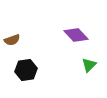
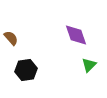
purple diamond: rotated 25 degrees clockwise
brown semicircle: moved 1 px left, 2 px up; rotated 112 degrees counterclockwise
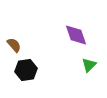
brown semicircle: moved 3 px right, 7 px down
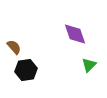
purple diamond: moved 1 px left, 1 px up
brown semicircle: moved 2 px down
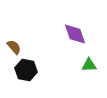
green triangle: rotated 42 degrees clockwise
black hexagon: rotated 20 degrees clockwise
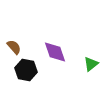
purple diamond: moved 20 px left, 18 px down
green triangle: moved 2 px right, 1 px up; rotated 35 degrees counterclockwise
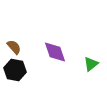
black hexagon: moved 11 px left
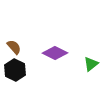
purple diamond: moved 1 px down; rotated 45 degrees counterclockwise
black hexagon: rotated 15 degrees clockwise
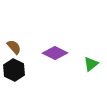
black hexagon: moved 1 px left
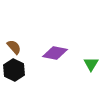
purple diamond: rotated 15 degrees counterclockwise
green triangle: rotated 21 degrees counterclockwise
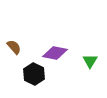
green triangle: moved 1 px left, 3 px up
black hexagon: moved 20 px right, 4 px down
